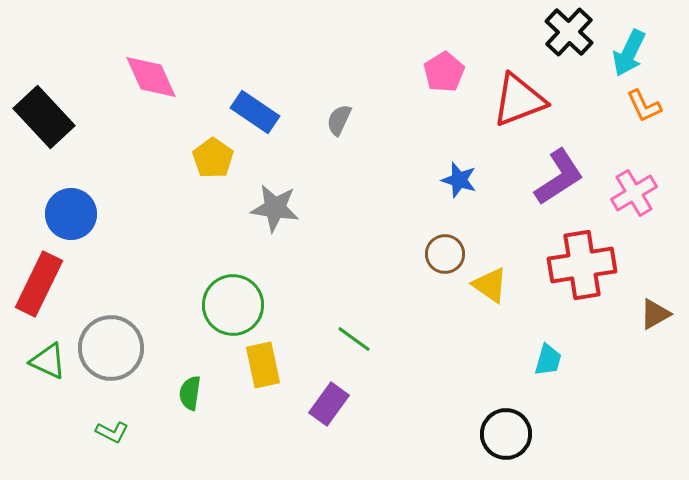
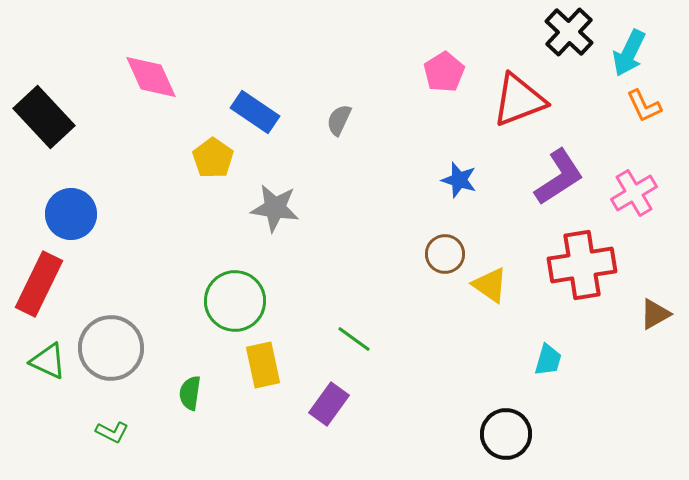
green circle: moved 2 px right, 4 px up
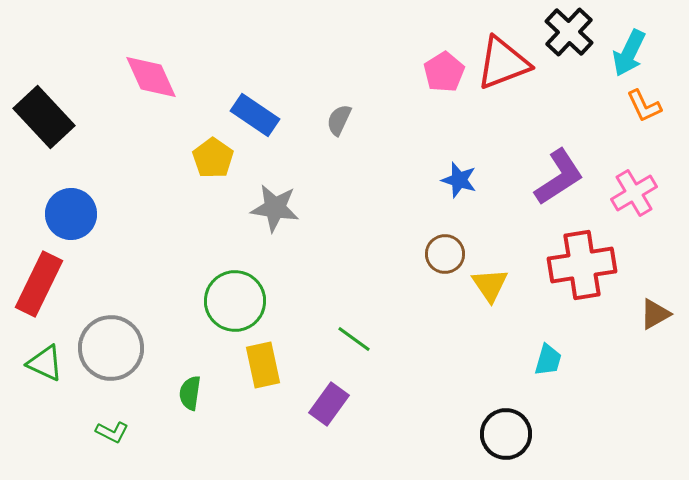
red triangle: moved 16 px left, 37 px up
blue rectangle: moved 3 px down
yellow triangle: rotated 21 degrees clockwise
green triangle: moved 3 px left, 2 px down
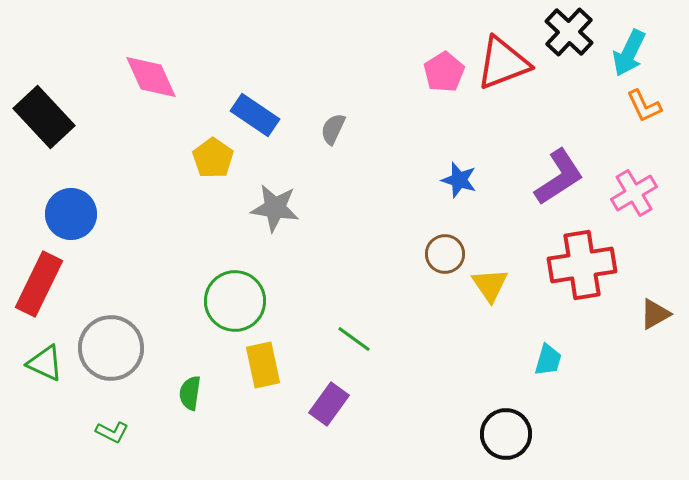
gray semicircle: moved 6 px left, 9 px down
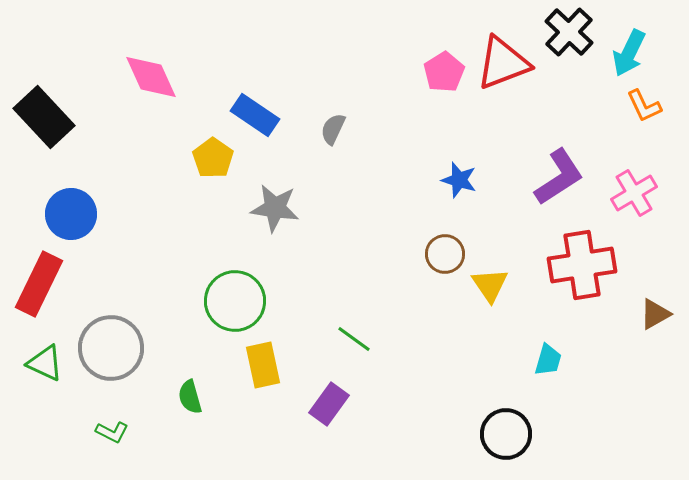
green semicircle: moved 4 px down; rotated 24 degrees counterclockwise
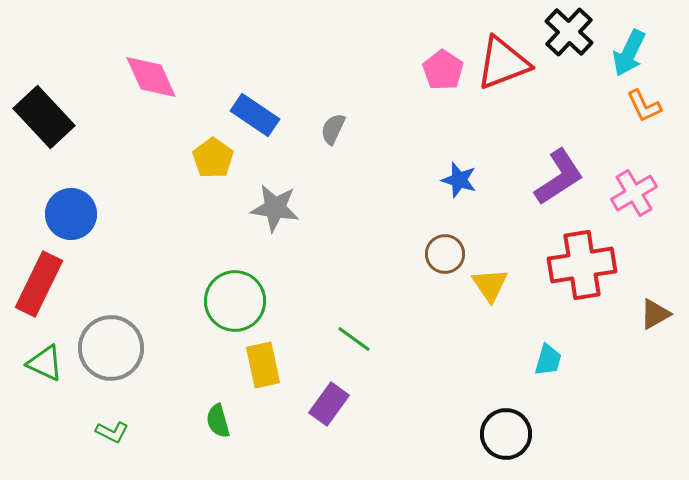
pink pentagon: moved 1 px left, 2 px up; rotated 6 degrees counterclockwise
green semicircle: moved 28 px right, 24 px down
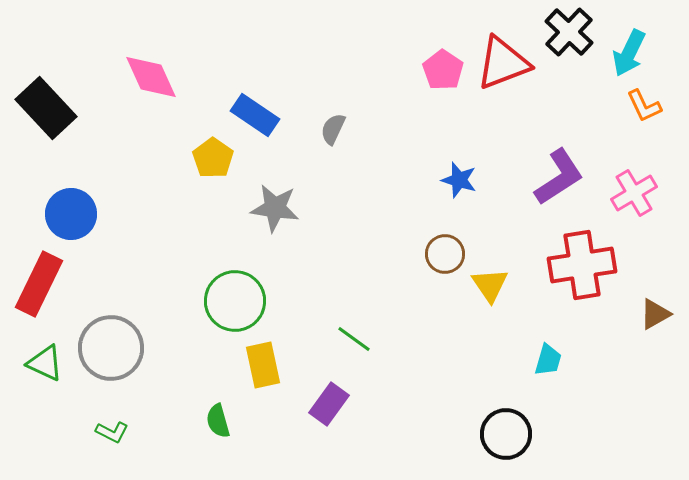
black rectangle: moved 2 px right, 9 px up
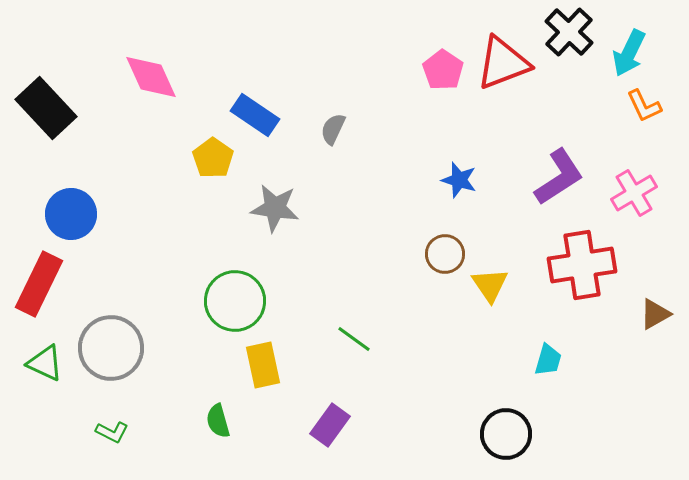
purple rectangle: moved 1 px right, 21 px down
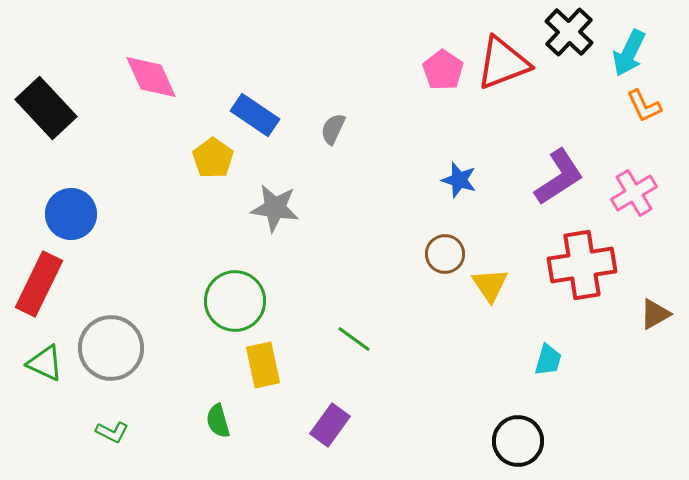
black circle: moved 12 px right, 7 px down
